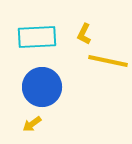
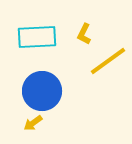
yellow line: rotated 48 degrees counterclockwise
blue circle: moved 4 px down
yellow arrow: moved 1 px right, 1 px up
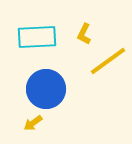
blue circle: moved 4 px right, 2 px up
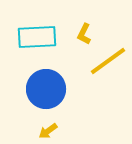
yellow arrow: moved 15 px right, 8 px down
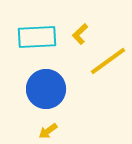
yellow L-shape: moved 4 px left; rotated 20 degrees clockwise
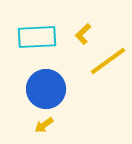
yellow L-shape: moved 3 px right
yellow arrow: moved 4 px left, 6 px up
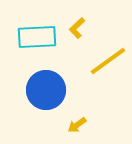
yellow L-shape: moved 6 px left, 6 px up
blue circle: moved 1 px down
yellow arrow: moved 33 px right
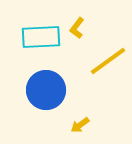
yellow L-shape: rotated 10 degrees counterclockwise
cyan rectangle: moved 4 px right
yellow arrow: moved 3 px right
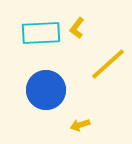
cyan rectangle: moved 4 px up
yellow line: moved 3 px down; rotated 6 degrees counterclockwise
yellow arrow: rotated 18 degrees clockwise
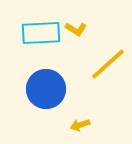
yellow L-shape: moved 1 px left, 1 px down; rotated 95 degrees counterclockwise
blue circle: moved 1 px up
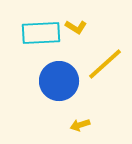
yellow L-shape: moved 2 px up
yellow line: moved 3 px left
blue circle: moved 13 px right, 8 px up
